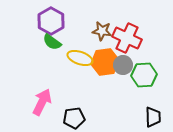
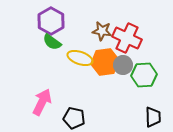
black pentagon: rotated 20 degrees clockwise
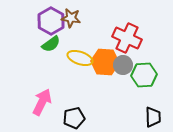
brown star: moved 31 px left, 13 px up
green semicircle: moved 1 px left, 2 px down; rotated 72 degrees counterclockwise
orange hexagon: rotated 12 degrees clockwise
black pentagon: rotated 25 degrees counterclockwise
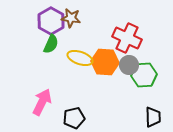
green semicircle: rotated 30 degrees counterclockwise
gray circle: moved 6 px right
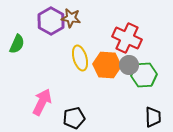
green semicircle: moved 34 px left
yellow ellipse: rotated 55 degrees clockwise
orange hexagon: moved 2 px right, 3 px down
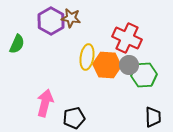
yellow ellipse: moved 7 px right, 1 px up; rotated 25 degrees clockwise
pink arrow: moved 3 px right, 1 px down; rotated 12 degrees counterclockwise
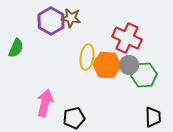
green semicircle: moved 1 px left, 4 px down
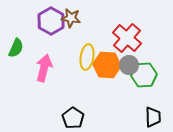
red cross: rotated 16 degrees clockwise
pink arrow: moved 1 px left, 35 px up
black pentagon: moved 1 px left; rotated 25 degrees counterclockwise
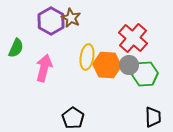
brown star: rotated 18 degrees clockwise
red cross: moved 6 px right
green hexagon: moved 1 px right, 1 px up
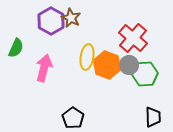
orange hexagon: rotated 16 degrees clockwise
